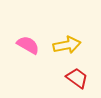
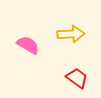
yellow arrow: moved 4 px right, 11 px up; rotated 8 degrees clockwise
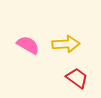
yellow arrow: moved 5 px left, 10 px down
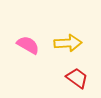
yellow arrow: moved 2 px right, 1 px up
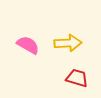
red trapezoid: rotated 20 degrees counterclockwise
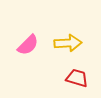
pink semicircle: rotated 105 degrees clockwise
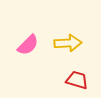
red trapezoid: moved 2 px down
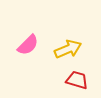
yellow arrow: moved 6 px down; rotated 20 degrees counterclockwise
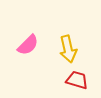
yellow arrow: rotated 100 degrees clockwise
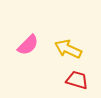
yellow arrow: rotated 128 degrees clockwise
